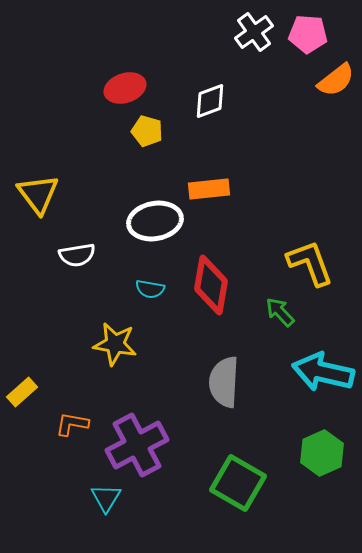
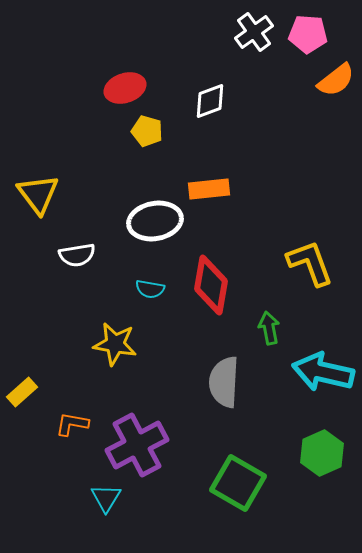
green arrow: moved 11 px left, 16 px down; rotated 32 degrees clockwise
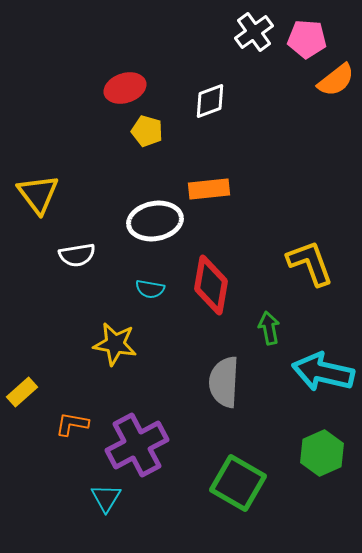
pink pentagon: moved 1 px left, 5 px down
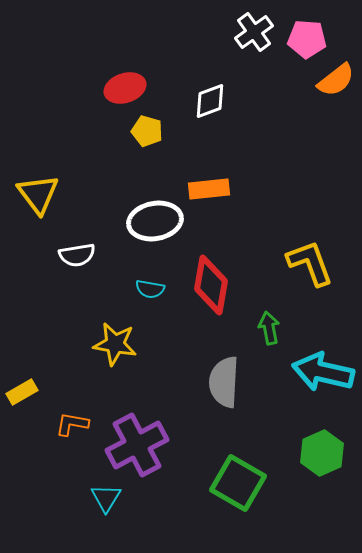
yellow rectangle: rotated 12 degrees clockwise
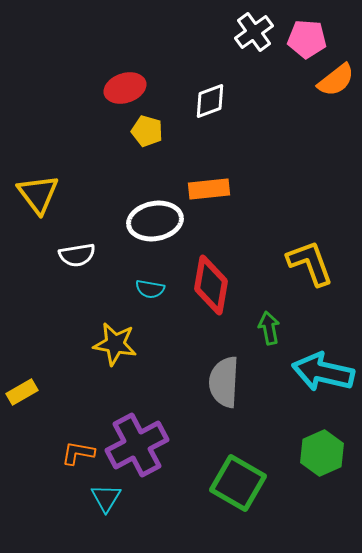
orange L-shape: moved 6 px right, 29 px down
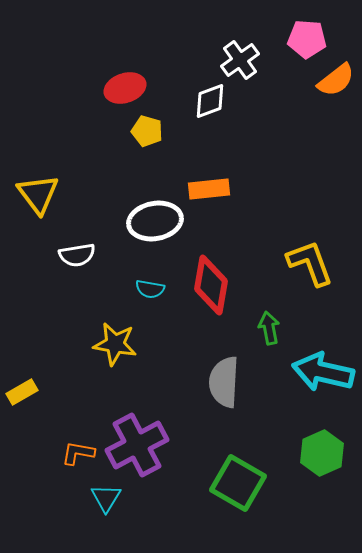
white cross: moved 14 px left, 28 px down
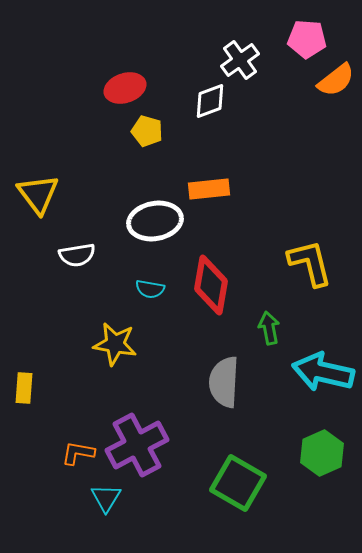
yellow L-shape: rotated 6 degrees clockwise
yellow rectangle: moved 2 px right, 4 px up; rotated 56 degrees counterclockwise
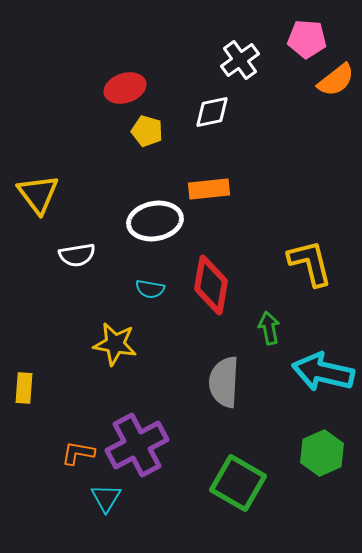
white diamond: moved 2 px right, 11 px down; rotated 9 degrees clockwise
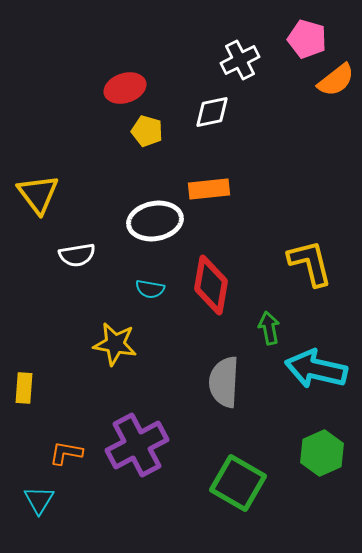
pink pentagon: rotated 12 degrees clockwise
white cross: rotated 9 degrees clockwise
cyan arrow: moved 7 px left, 3 px up
orange L-shape: moved 12 px left
cyan triangle: moved 67 px left, 2 px down
